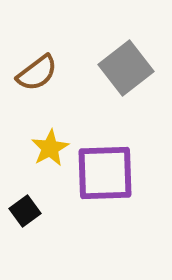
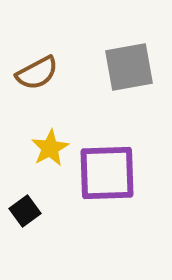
gray square: moved 3 px right, 1 px up; rotated 28 degrees clockwise
brown semicircle: rotated 9 degrees clockwise
purple square: moved 2 px right
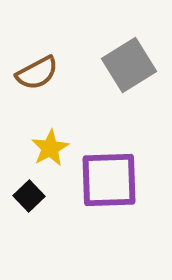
gray square: moved 2 px up; rotated 22 degrees counterclockwise
purple square: moved 2 px right, 7 px down
black square: moved 4 px right, 15 px up; rotated 8 degrees counterclockwise
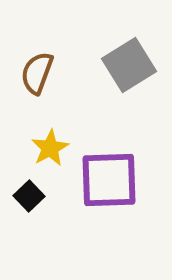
brown semicircle: rotated 138 degrees clockwise
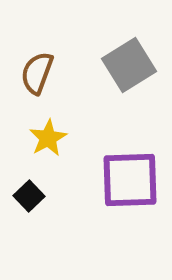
yellow star: moved 2 px left, 10 px up
purple square: moved 21 px right
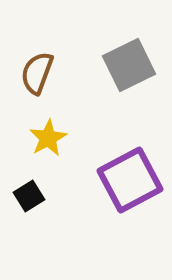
gray square: rotated 6 degrees clockwise
purple square: rotated 26 degrees counterclockwise
black square: rotated 12 degrees clockwise
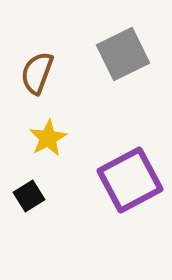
gray square: moved 6 px left, 11 px up
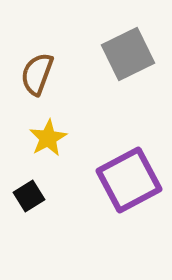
gray square: moved 5 px right
brown semicircle: moved 1 px down
purple square: moved 1 px left
